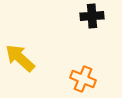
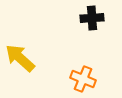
black cross: moved 2 px down
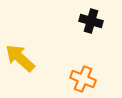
black cross: moved 1 px left, 3 px down; rotated 20 degrees clockwise
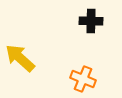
black cross: rotated 15 degrees counterclockwise
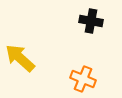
black cross: rotated 10 degrees clockwise
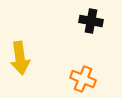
yellow arrow: rotated 140 degrees counterclockwise
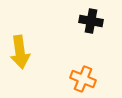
yellow arrow: moved 6 px up
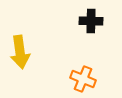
black cross: rotated 10 degrees counterclockwise
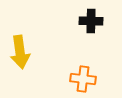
orange cross: rotated 15 degrees counterclockwise
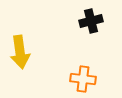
black cross: rotated 15 degrees counterclockwise
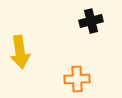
orange cross: moved 6 px left; rotated 10 degrees counterclockwise
